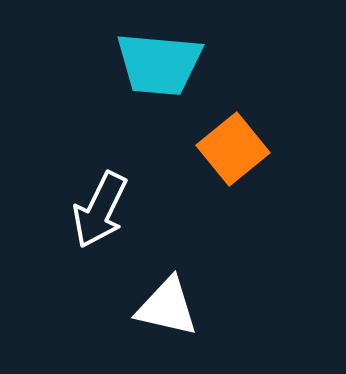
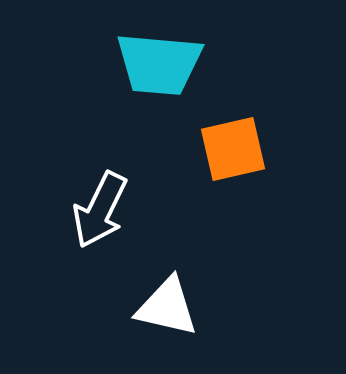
orange square: rotated 26 degrees clockwise
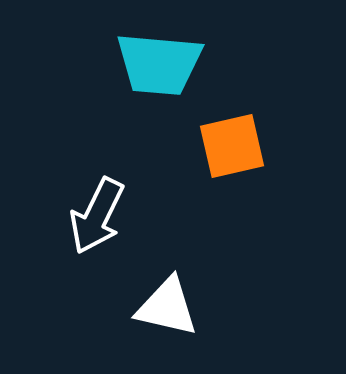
orange square: moved 1 px left, 3 px up
white arrow: moved 3 px left, 6 px down
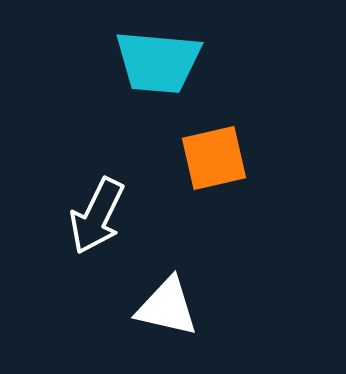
cyan trapezoid: moved 1 px left, 2 px up
orange square: moved 18 px left, 12 px down
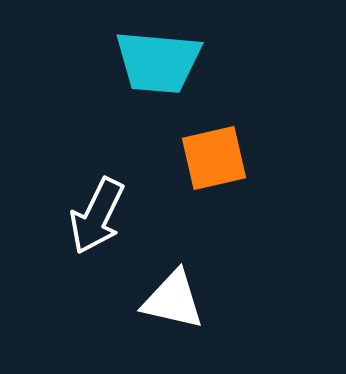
white triangle: moved 6 px right, 7 px up
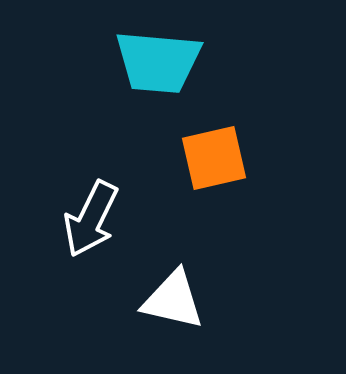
white arrow: moved 6 px left, 3 px down
